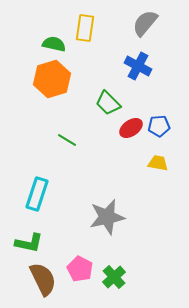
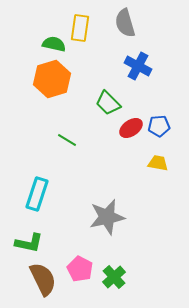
gray semicircle: moved 20 px left; rotated 56 degrees counterclockwise
yellow rectangle: moved 5 px left
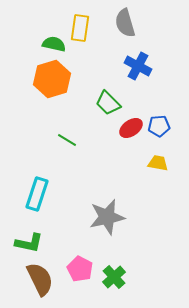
brown semicircle: moved 3 px left
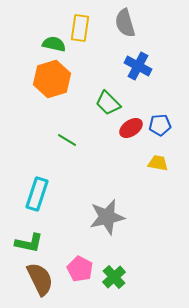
blue pentagon: moved 1 px right, 1 px up
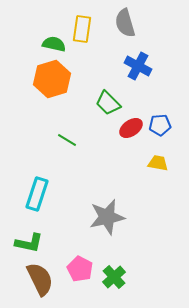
yellow rectangle: moved 2 px right, 1 px down
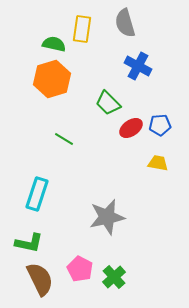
green line: moved 3 px left, 1 px up
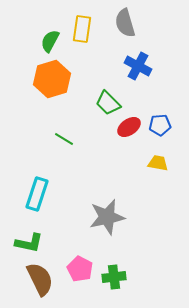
green semicircle: moved 4 px left, 3 px up; rotated 75 degrees counterclockwise
red ellipse: moved 2 px left, 1 px up
green cross: rotated 35 degrees clockwise
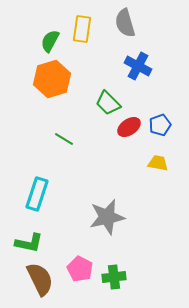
blue pentagon: rotated 15 degrees counterclockwise
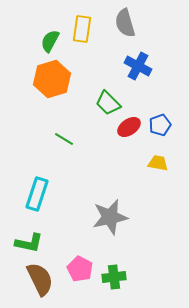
gray star: moved 3 px right
